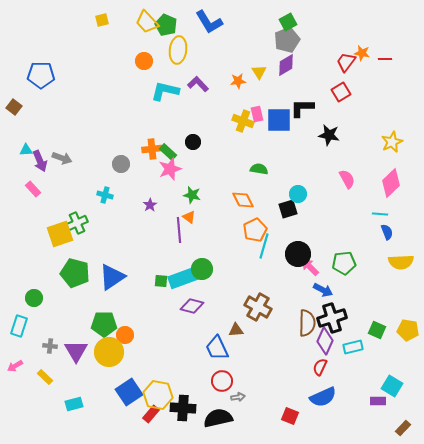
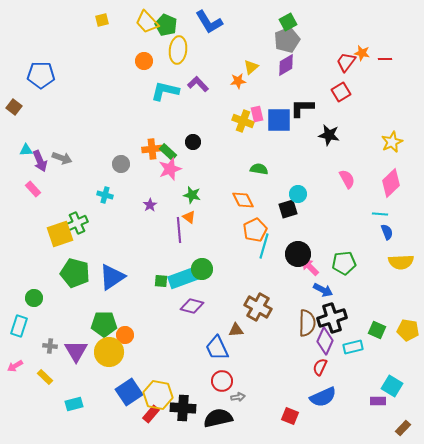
yellow triangle at (259, 72): moved 8 px left, 5 px up; rotated 21 degrees clockwise
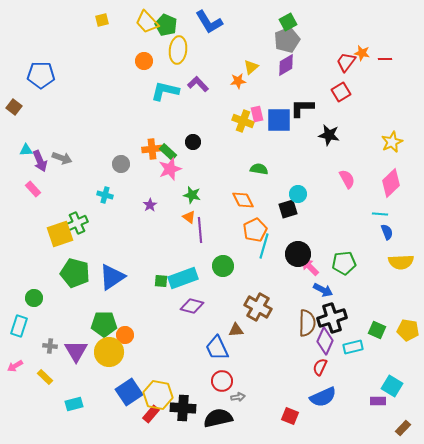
purple line at (179, 230): moved 21 px right
green circle at (202, 269): moved 21 px right, 3 px up
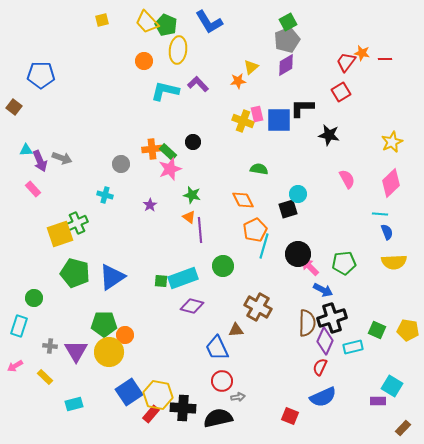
yellow semicircle at (401, 262): moved 7 px left
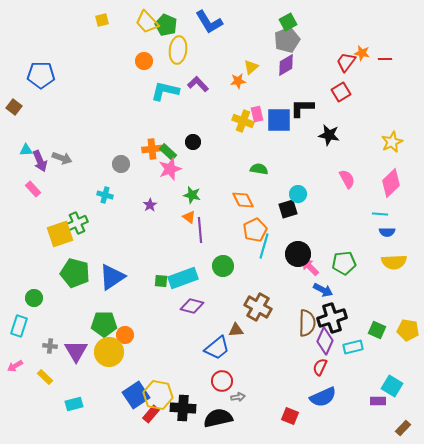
blue semicircle at (387, 232): rotated 112 degrees clockwise
blue trapezoid at (217, 348): rotated 104 degrees counterclockwise
blue square at (129, 392): moved 7 px right, 3 px down
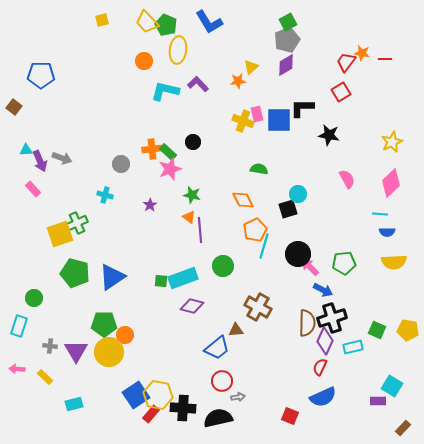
pink arrow at (15, 366): moved 2 px right, 3 px down; rotated 35 degrees clockwise
